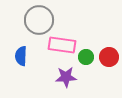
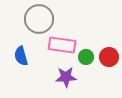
gray circle: moved 1 px up
blue semicircle: rotated 18 degrees counterclockwise
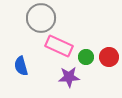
gray circle: moved 2 px right, 1 px up
pink rectangle: moved 3 px left, 1 px down; rotated 16 degrees clockwise
blue semicircle: moved 10 px down
purple star: moved 3 px right
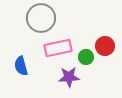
pink rectangle: moved 1 px left, 2 px down; rotated 36 degrees counterclockwise
red circle: moved 4 px left, 11 px up
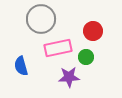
gray circle: moved 1 px down
red circle: moved 12 px left, 15 px up
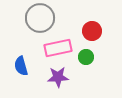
gray circle: moved 1 px left, 1 px up
red circle: moved 1 px left
purple star: moved 11 px left
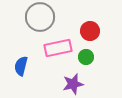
gray circle: moved 1 px up
red circle: moved 2 px left
blue semicircle: rotated 30 degrees clockwise
purple star: moved 15 px right, 7 px down; rotated 10 degrees counterclockwise
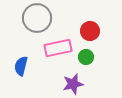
gray circle: moved 3 px left, 1 px down
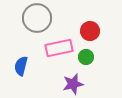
pink rectangle: moved 1 px right
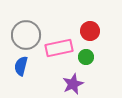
gray circle: moved 11 px left, 17 px down
purple star: rotated 10 degrees counterclockwise
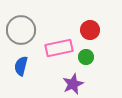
red circle: moved 1 px up
gray circle: moved 5 px left, 5 px up
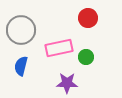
red circle: moved 2 px left, 12 px up
purple star: moved 6 px left, 1 px up; rotated 25 degrees clockwise
